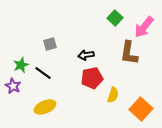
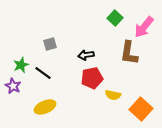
yellow semicircle: rotated 84 degrees clockwise
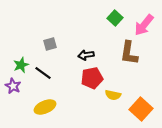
pink arrow: moved 2 px up
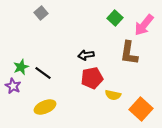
gray square: moved 9 px left, 31 px up; rotated 24 degrees counterclockwise
green star: moved 2 px down
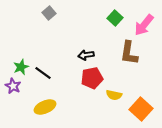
gray square: moved 8 px right
yellow semicircle: moved 1 px right
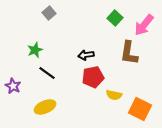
green star: moved 14 px right, 17 px up
black line: moved 4 px right
red pentagon: moved 1 px right, 1 px up
orange square: moved 1 px left; rotated 15 degrees counterclockwise
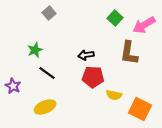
pink arrow: rotated 20 degrees clockwise
red pentagon: rotated 15 degrees clockwise
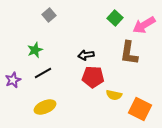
gray square: moved 2 px down
black line: moved 4 px left; rotated 66 degrees counterclockwise
purple star: moved 6 px up; rotated 21 degrees clockwise
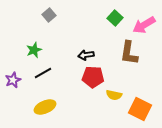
green star: moved 1 px left
